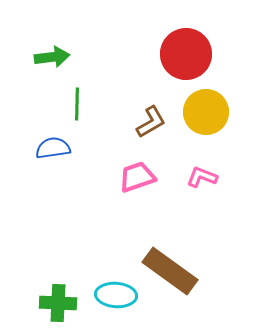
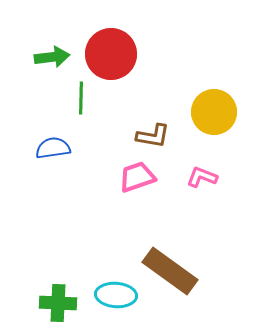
red circle: moved 75 px left
green line: moved 4 px right, 6 px up
yellow circle: moved 8 px right
brown L-shape: moved 2 px right, 14 px down; rotated 40 degrees clockwise
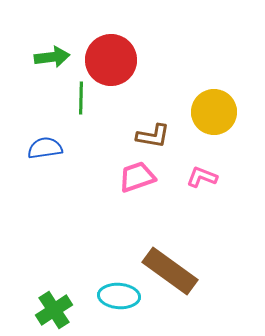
red circle: moved 6 px down
blue semicircle: moved 8 px left
cyan ellipse: moved 3 px right, 1 px down
green cross: moved 4 px left, 7 px down; rotated 36 degrees counterclockwise
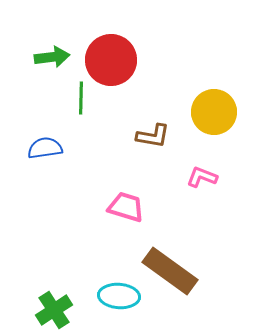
pink trapezoid: moved 11 px left, 30 px down; rotated 36 degrees clockwise
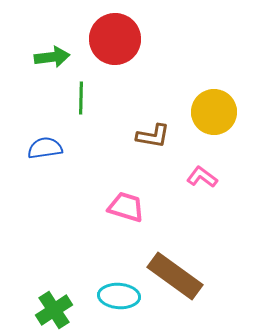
red circle: moved 4 px right, 21 px up
pink L-shape: rotated 16 degrees clockwise
brown rectangle: moved 5 px right, 5 px down
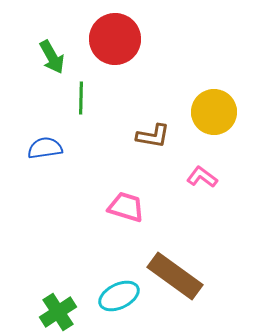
green arrow: rotated 68 degrees clockwise
cyan ellipse: rotated 30 degrees counterclockwise
green cross: moved 4 px right, 2 px down
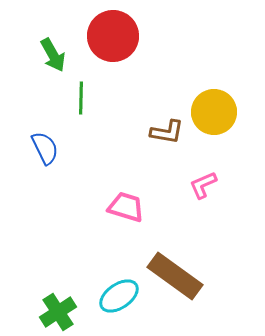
red circle: moved 2 px left, 3 px up
green arrow: moved 1 px right, 2 px up
brown L-shape: moved 14 px right, 4 px up
blue semicircle: rotated 72 degrees clockwise
pink L-shape: moved 1 px right, 8 px down; rotated 60 degrees counterclockwise
cyan ellipse: rotated 9 degrees counterclockwise
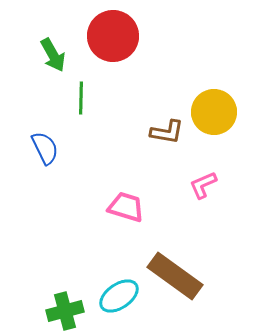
green cross: moved 7 px right, 1 px up; rotated 18 degrees clockwise
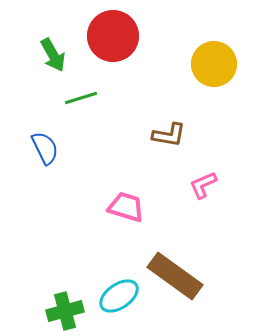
green line: rotated 72 degrees clockwise
yellow circle: moved 48 px up
brown L-shape: moved 2 px right, 3 px down
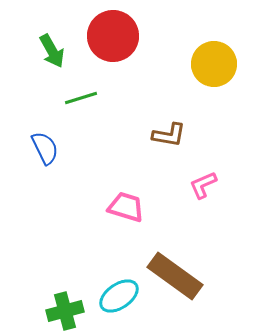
green arrow: moved 1 px left, 4 px up
